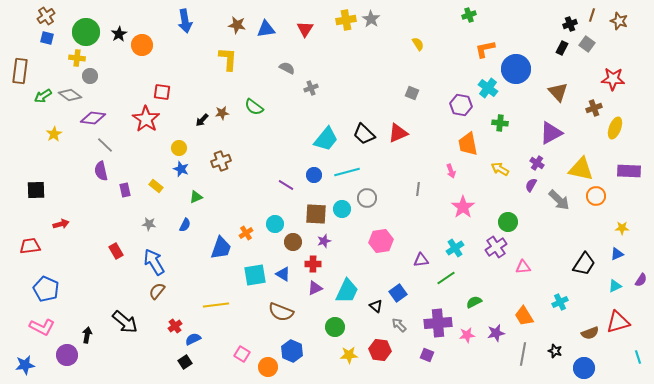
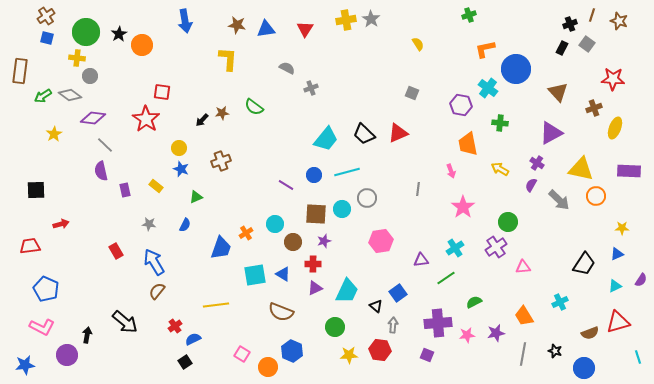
gray arrow at (399, 325): moved 6 px left; rotated 49 degrees clockwise
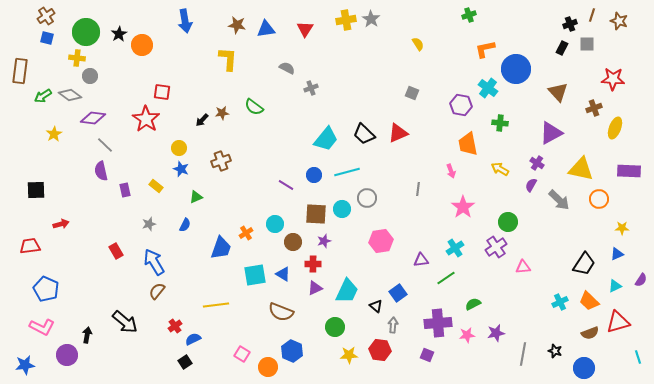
gray square at (587, 44): rotated 35 degrees counterclockwise
orange circle at (596, 196): moved 3 px right, 3 px down
gray star at (149, 224): rotated 24 degrees counterclockwise
green semicircle at (474, 302): moved 1 px left, 2 px down
orange trapezoid at (524, 316): moved 65 px right, 15 px up; rotated 15 degrees counterclockwise
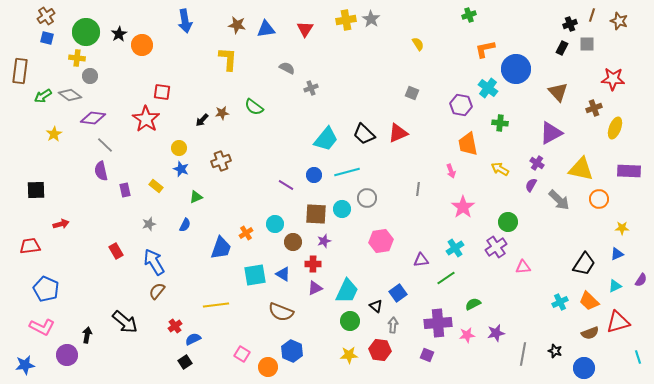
green circle at (335, 327): moved 15 px right, 6 px up
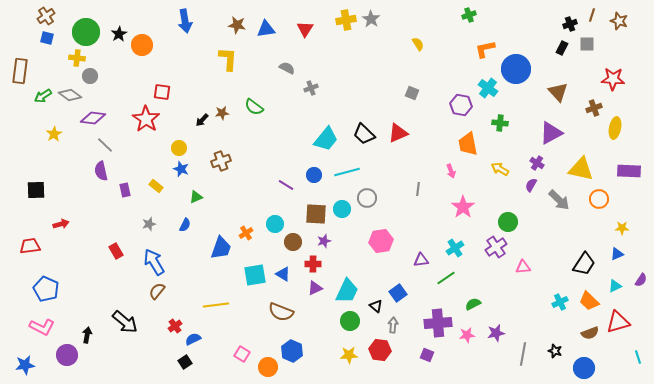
yellow ellipse at (615, 128): rotated 10 degrees counterclockwise
